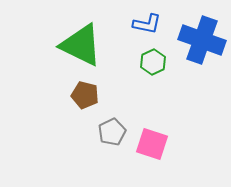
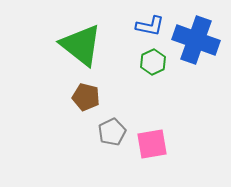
blue L-shape: moved 3 px right, 2 px down
blue cross: moved 6 px left
green triangle: rotated 12 degrees clockwise
brown pentagon: moved 1 px right, 2 px down
pink square: rotated 28 degrees counterclockwise
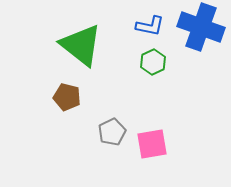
blue cross: moved 5 px right, 13 px up
brown pentagon: moved 19 px left
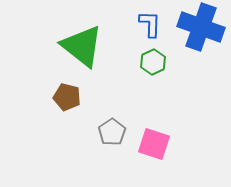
blue L-shape: moved 2 px up; rotated 100 degrees counterclockwise
green triangle: moved 1 px right, 1 px down
gray pentagon: rotated 8 degrees counterclockwise
pink square: moved 2 px right; rotated 28 degrees clockwise
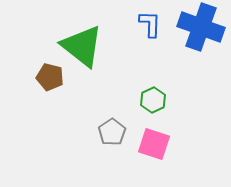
green hexagon: moved 38 px down
brown pentagon: moved 17 px left, 20 px up
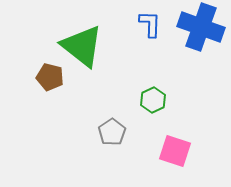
pink square: moved 21 px right, 7 px down
